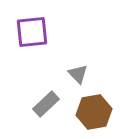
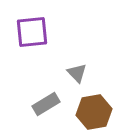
gray triangle: moved 1 px left, 1 px up
gray rectangle: rotated 12 degrees clockwise
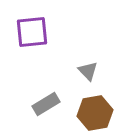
gray triangle: moved 11 px right, 2 px up
brown hexagon: moved 1 px right, 1 px down
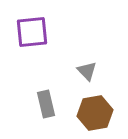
gray triangle: moved 1 px left
gray rectangle: rotated 72 degrees counterclockwise
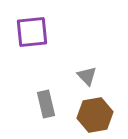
gray triangle: moved 5 px down
brown hexagon: moved 2 px down
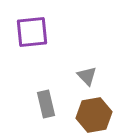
brown hexagon: moved 1 px left
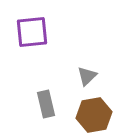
gray triangle: rotated 30 degrees clockwise
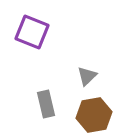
purple square: rotated 28 degrees clockwise
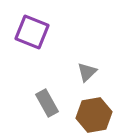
gray triangle: moved 4 px up
gray rectangle: moved 1 px right, 1 px up; rotated 16 degrees counterclockwise
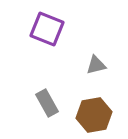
purple square: moved 15 px right, 3 px up
gray triangle: moved 9 px right, 7 px up; rotated 30 degrees clockwise
